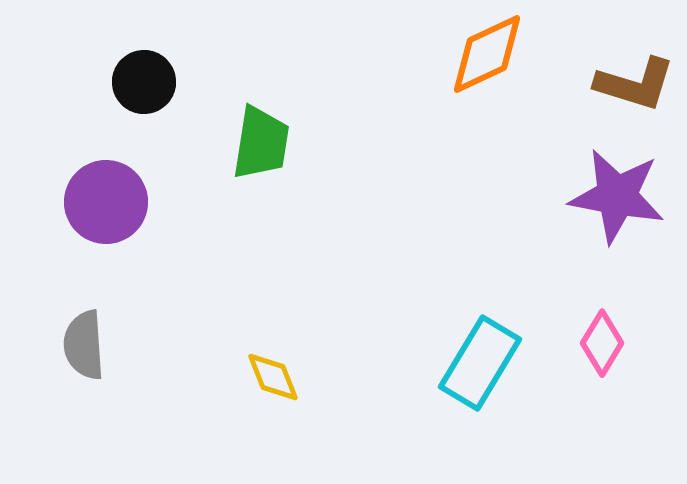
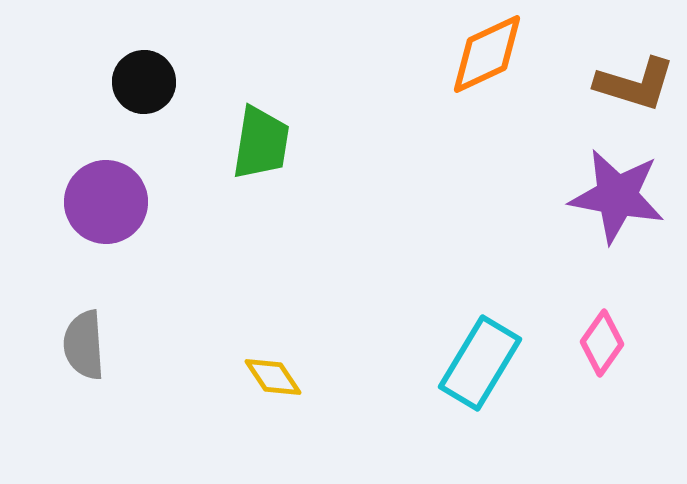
pink diamond: rotated 4 degrees clockwise
yellow diamond: rotated 12 degrees counterclockwise
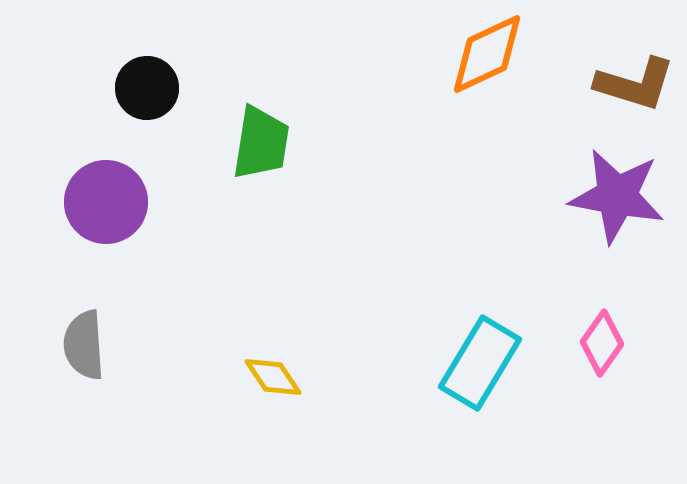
black circle: moved 3 px right, 6 px down
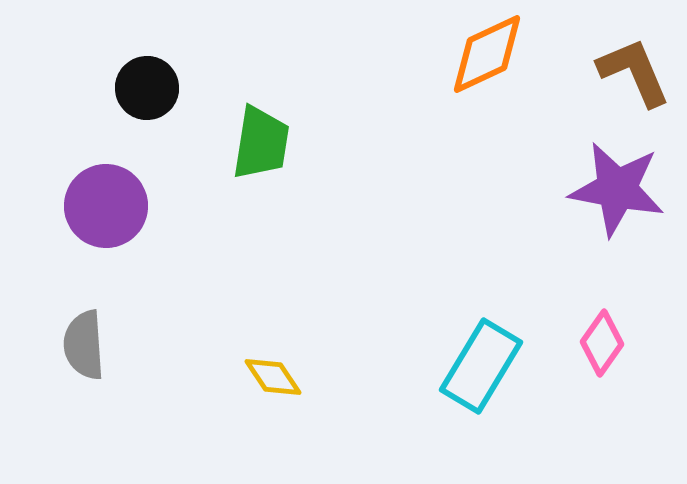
brown L-shape: moved 1 px left, 12 px up; rotated 130 degrees counterclockwise
purple star: moved 7 px up
purple circle: moved 4 px down
cyan rectangle: moved 1 px right, 3 px down
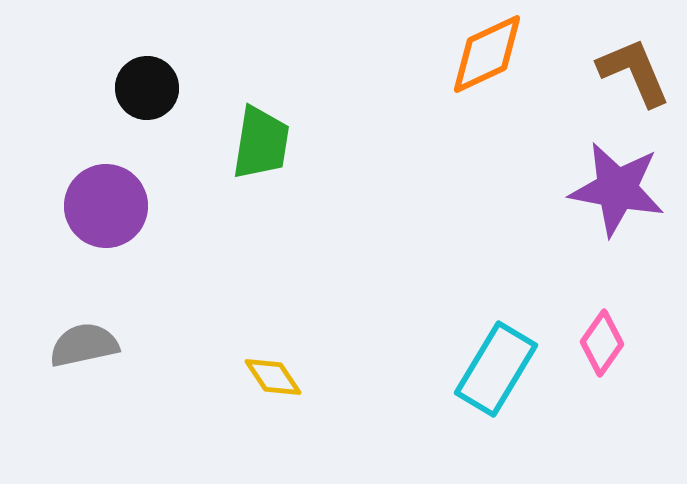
gray semicircle: rotated 82 degrees clockwise
cyan rectangle: moved 15 px right, 3 px down
